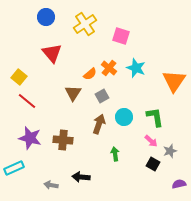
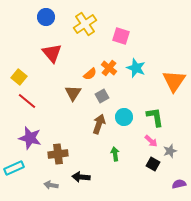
brown cross: moved 5 px left, 14 px down; rotated 12 degrees counterclockwise
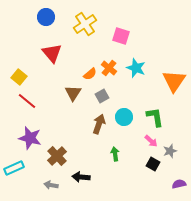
brown cross: moved 1 px left, 2 px down; rotated 36 degrees counterclockwise
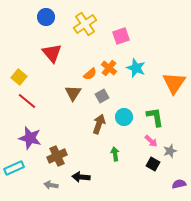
pink square: rotated 36 degrees counterclockwise
orange triangle: moved 2 px down
brown cross: rotated 18 degrees clockwise
